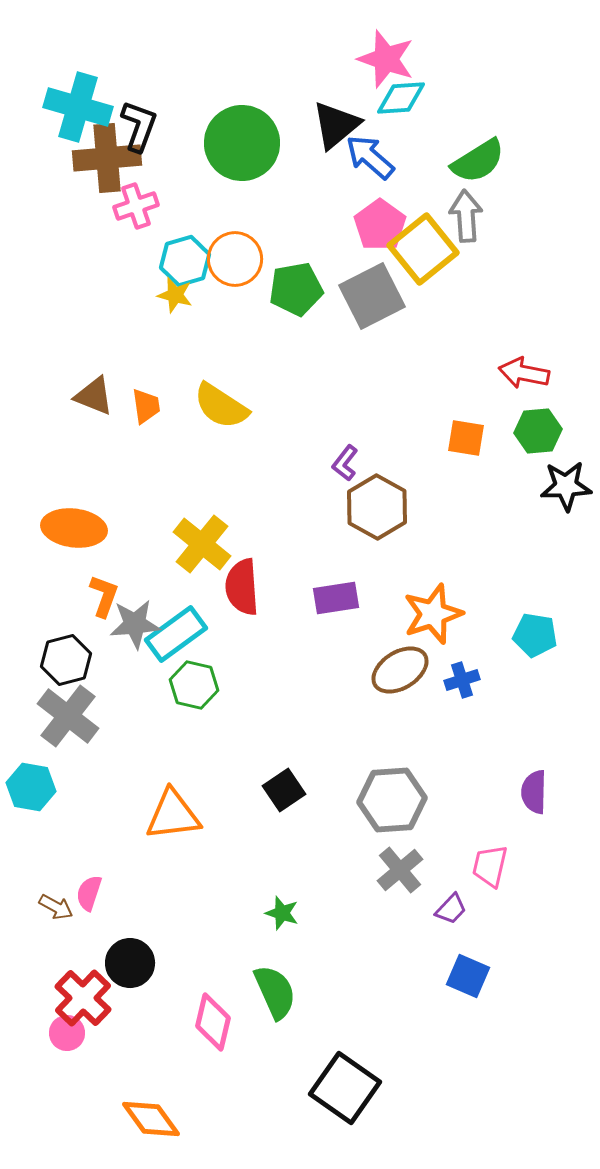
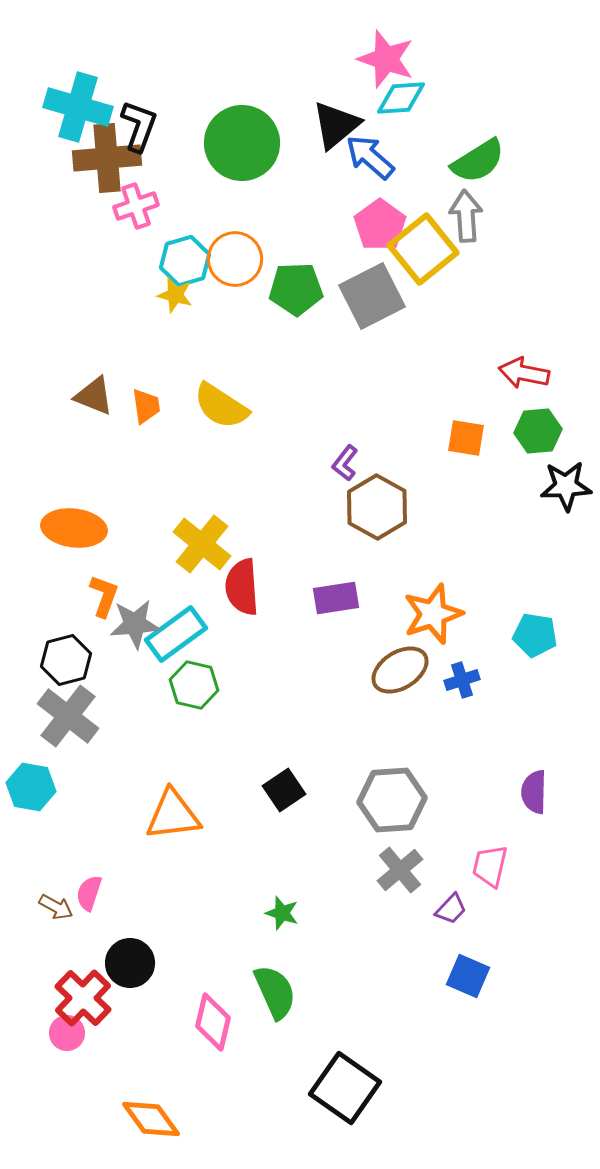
green pentagon at (296, 289): rotated 8 degrees clockwise
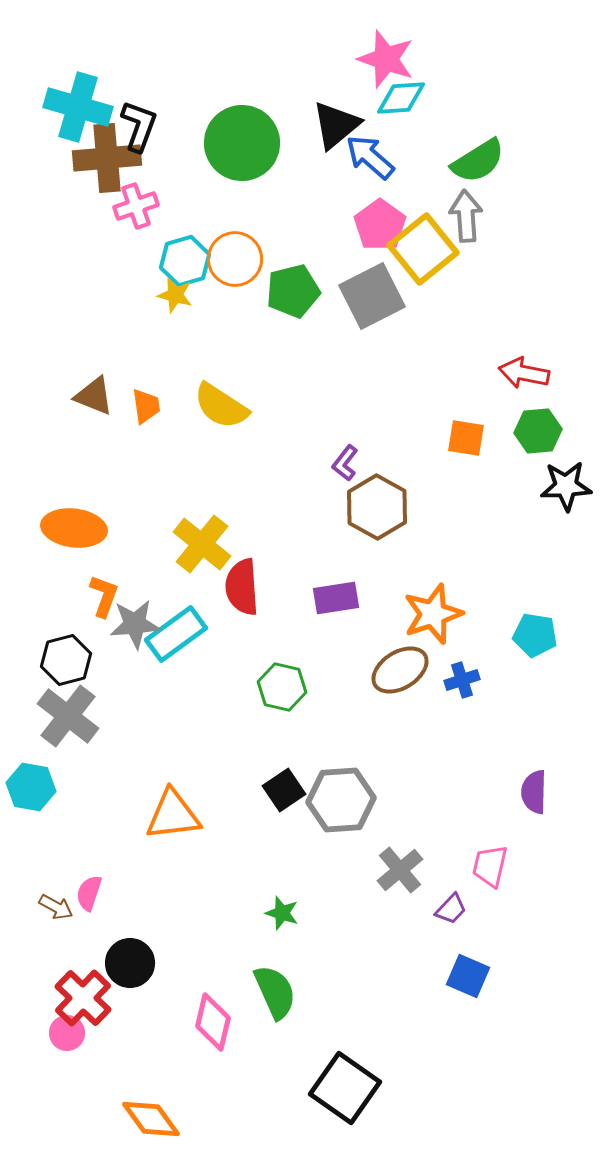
green pentagon at (296, 289): moved 3 px left, 2 px down; rotated 12 degrees counterclockwise
green hexagon at (194, 685): moved 88 px right, 2 px down
gray hexagon at (392, 800): moved 51 px left
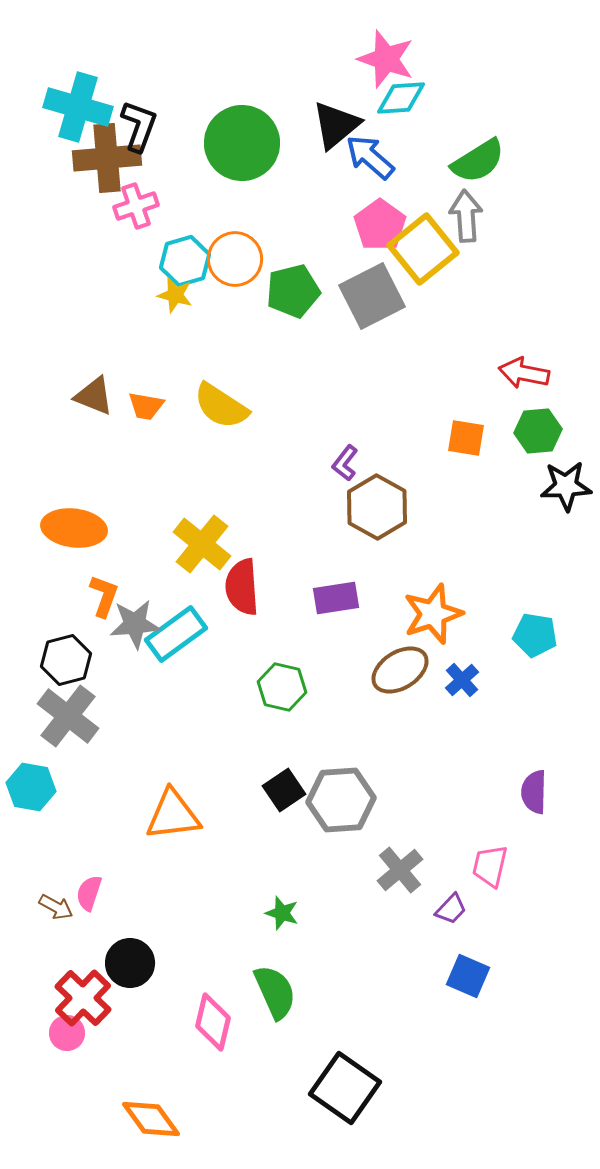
orange trapezoid at (146, 406): rotated 108 degrees clockwise
blue cross at (462, 680): rotated 24 degrees counterclockwise
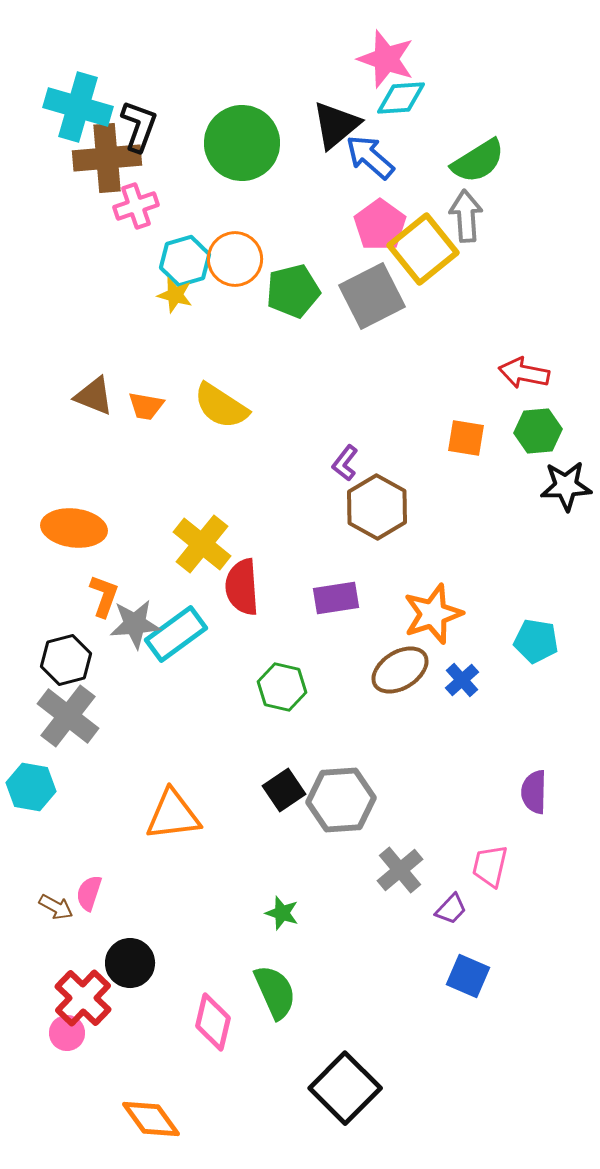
cyan pentagon at (535, 635): moved 1 px right, 6 px down
black square at (345, 1088): rotated 10 degrees clockwise
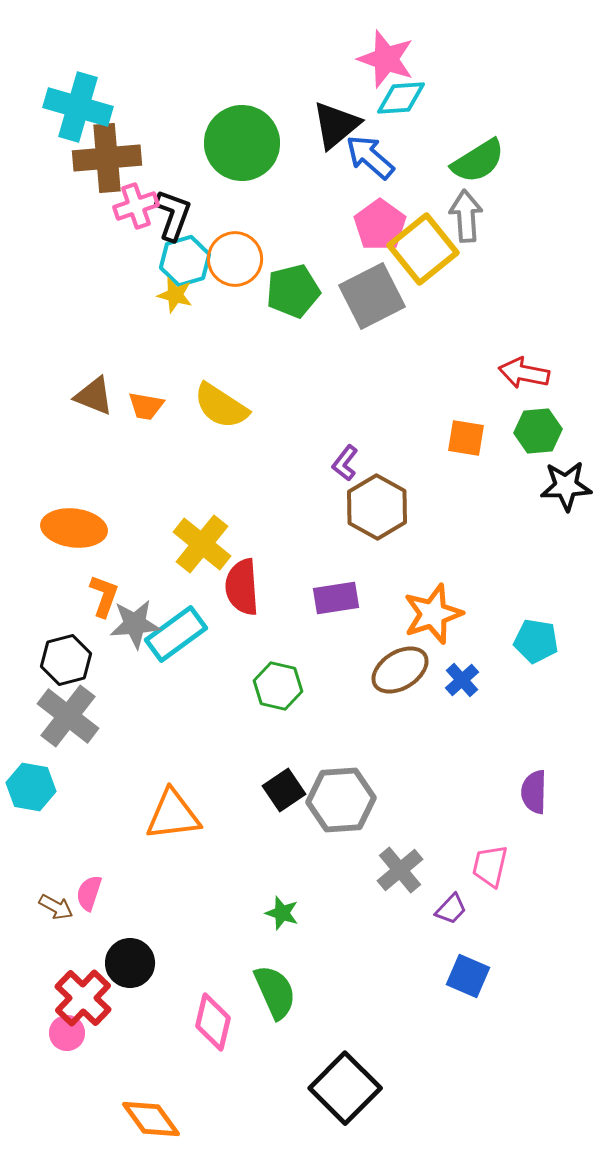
black L-shape at (139, 126): moved 34 px right, 89 px down
green hexagon at (282, 687): moved 4 px left, 1 px up
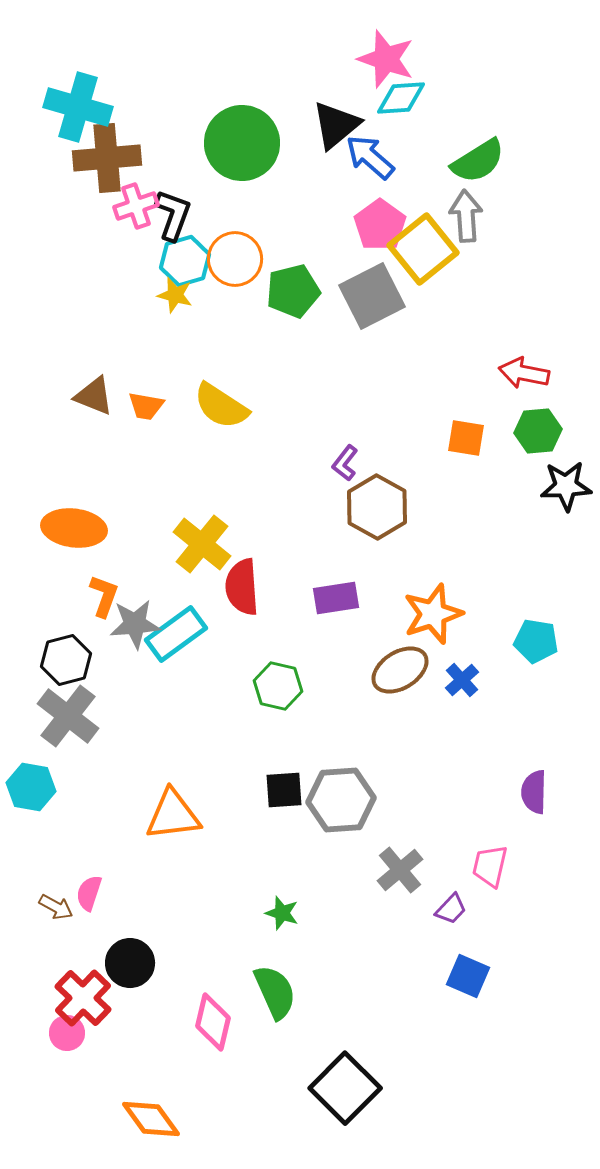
black square at (284, 790): rotated 30 degrees clockwise
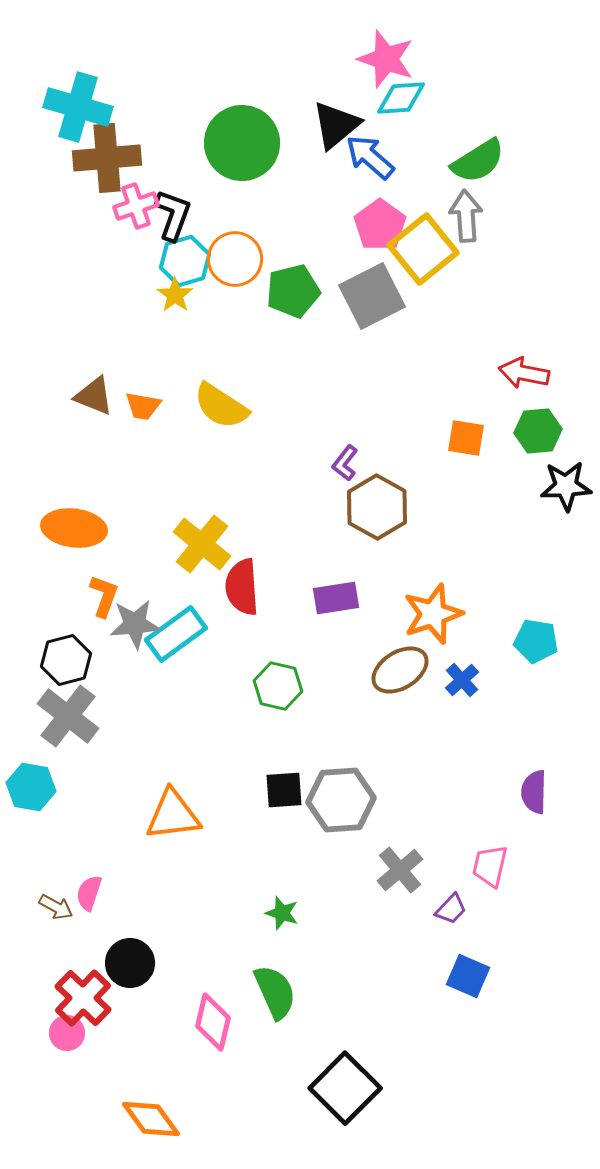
yellow star at (175, 295): rotated 21 degrees clockwise
orange trapezoid at (146, 406): moved 3 px left
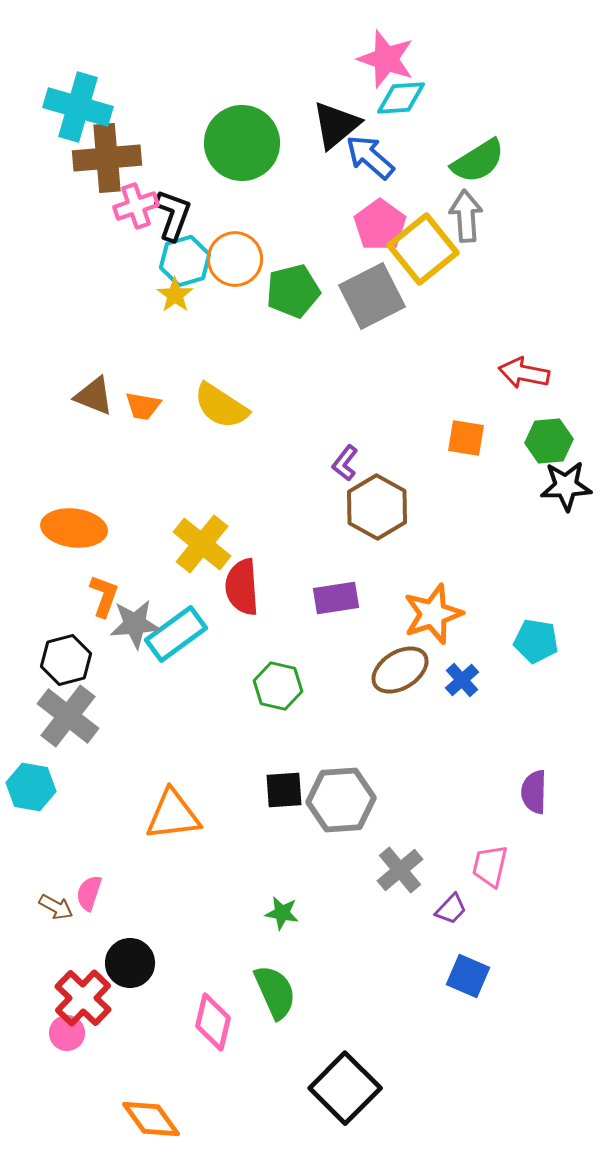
green hexagon at (538, 431): moved 11 px right, 10 px down
green star at (282, 913): rotated 8 degrees counterclockwise
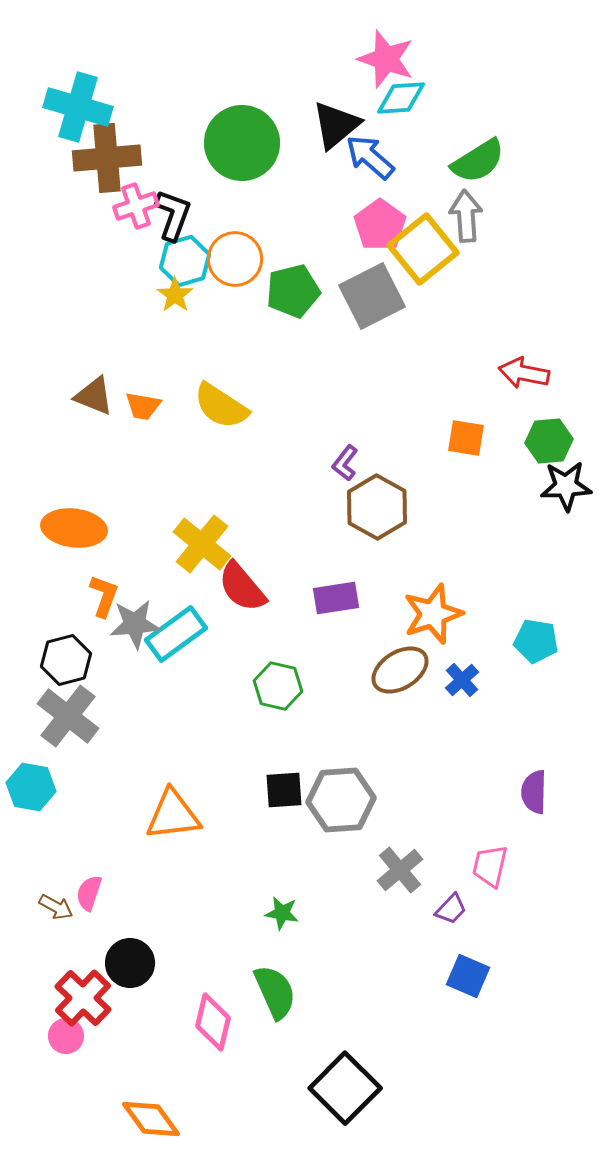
red semicircle at (242, 587): rotated 36 degrees counterclockwise
pink circle at (67, 1033): moved 1 px left, 3 px down
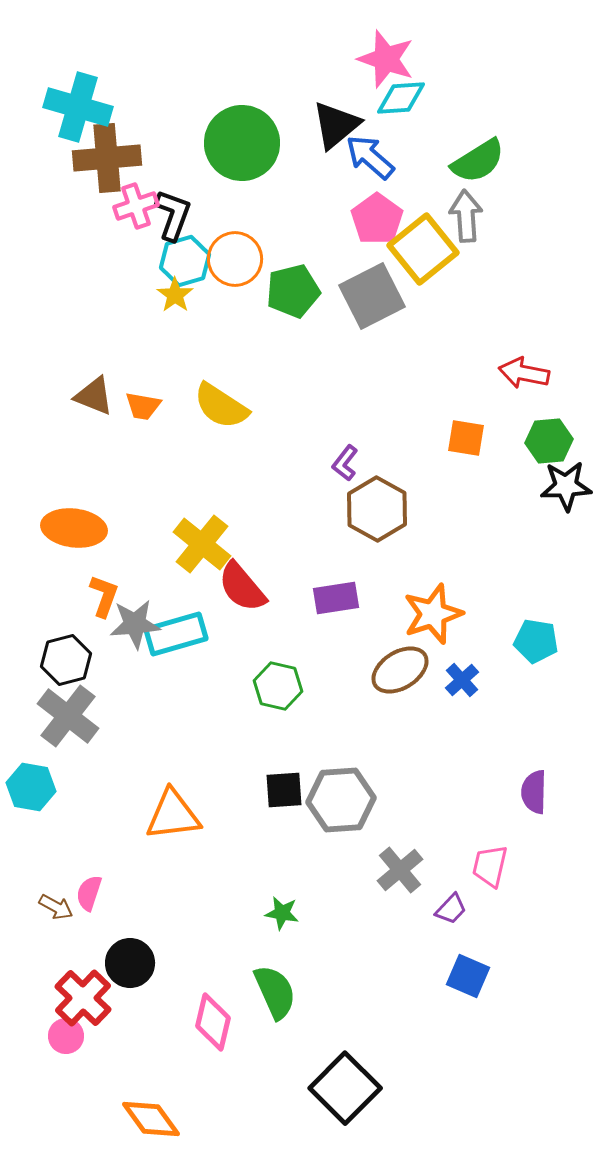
pink pentagon at (380, 225): moved 3 px left, 6 px up
brown hexagon at (377, 507): moved 2 px down
cyan rectangle at (176, 634): rotated 20 degrees clockwise
